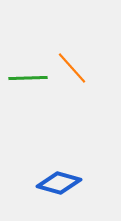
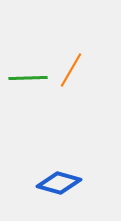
orange line: moved 1 px left, 2 px down; rotated 72 degrees clockwise
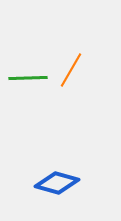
blue diamond: moved 2 px left
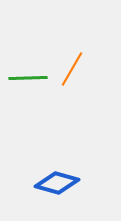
orange line: moved 1 px right, 1 px up
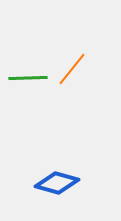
orange line: rotated 9 degrees clockwise
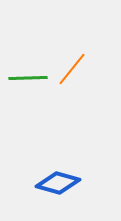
blue diamond: moved 1 px right
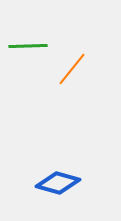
green line: moved 32 px up
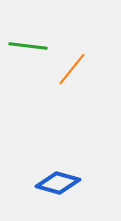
green line: rotated 9 degrees clockwise
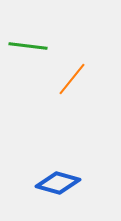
orange line: moved 10 px down
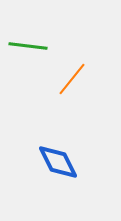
blue diamond: moved 21 px up; rotated 48 degrees clockwise
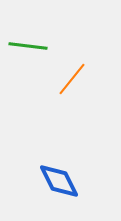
blue diamond: moved 1 px right, 19 px down
